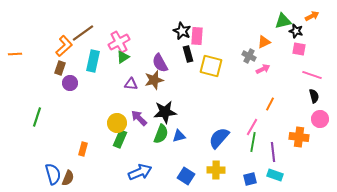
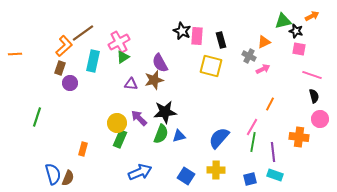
black rectangle at (188, 54): moved 33 px right, 14 px up
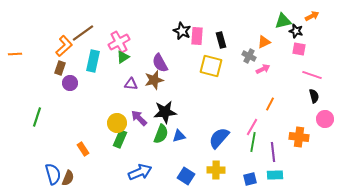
pink circle at (320, 119): moved 5 px right
orange rectangle at (83, 149): rotated 48 degrees counterclockwise
cyan rectangle at (275, 175): rotated 21 degrees counterclockwise
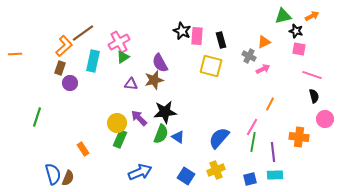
green triangle at (283, 21): moved 5 px up
blue triangle at (179, 136): moved 1 px left, 1 px down; rotated 48 degrees clockwise
yellow cross at (216, 170): rotated 24 degrees counterclockwise
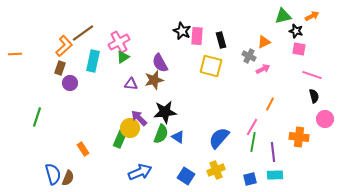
yellow circle at (117, 123): moved 13 px right, 5 px down
